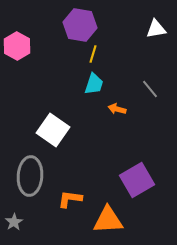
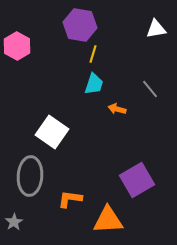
white square: moved 1 px left, 2 px down
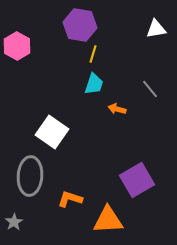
orange L-shape: rotated 10 degrees clockwise
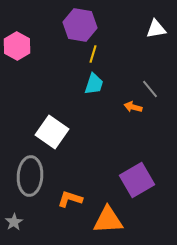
orange arrow: moved 16 px right, 2 px up
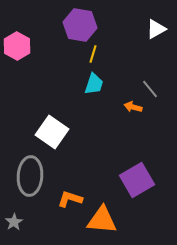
white triangle: rotated 20 degrees counterclockwise
orange triangle: moved 6 px left; rotated 8 degrees clockwise
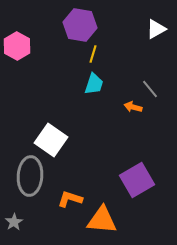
white square: moved 1 px left, 8 px down
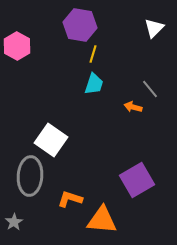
white triangle: moved 2 px left, 1 px up; rotated 15 degrees counterclockwise
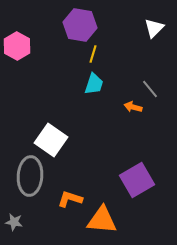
gray star: rotated 30 degrees counterclockwise
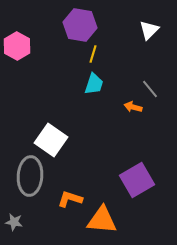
white triangle: moved 5 px left, 2 px down
